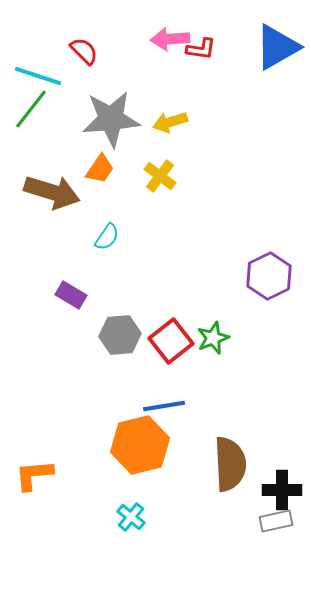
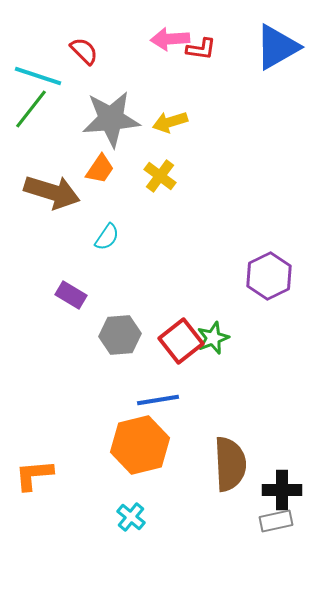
red square: moved 10 px right
blue line: moved 6 px left, 6 px up
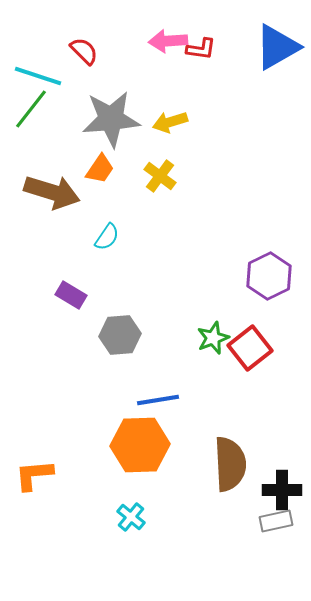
pink arrow: moved 2 px left, 2 px down
red square: moved 69 px right, 7 px down
orange hexagon: rotated 12 degrees clockwise
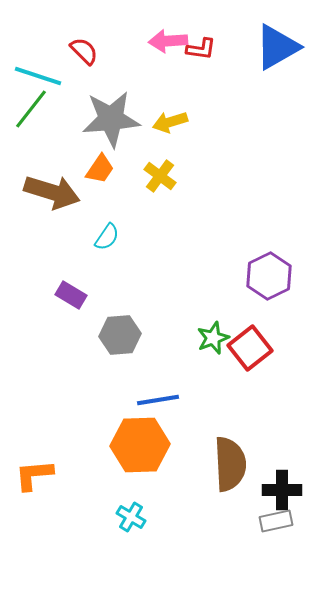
cyan cross: rotated 8 degrees counterclockwise
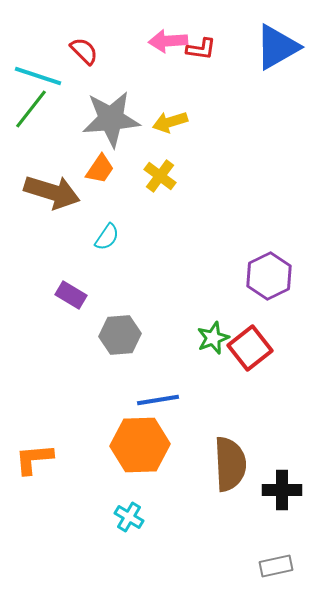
orange L-shape: moved 16 px up
cyan cross: moved 2 px left
gray rectangle: moved 45 px down
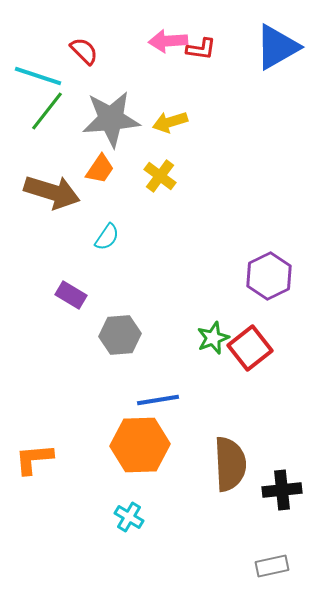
green line: moved 16 px right, 2 px down
black cross: rotated 6 degrees counterclockwise
gray rectangle: moved 4 px left
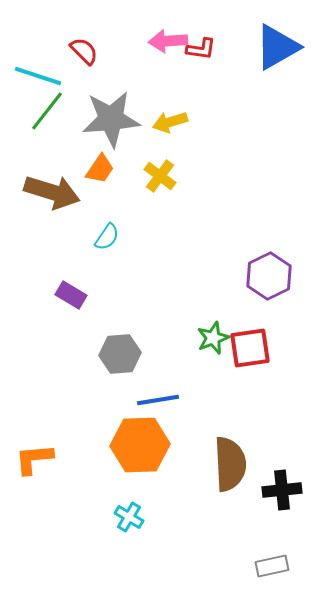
gray hexagon: moved 19 px down
red square: rotated 30 degrees clockwise
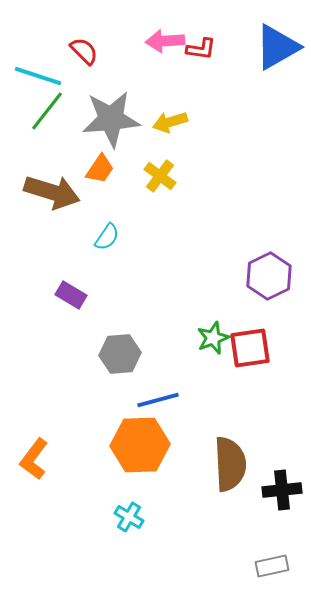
pink arrow: moved 3 px left
blue line: rotated 6 degrees counterclockwise
orange L-shape: rotated 48 degrees counterclockwise
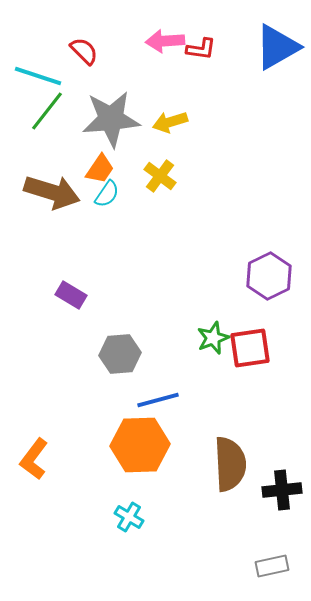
cyan semicircle: moved 43 px up
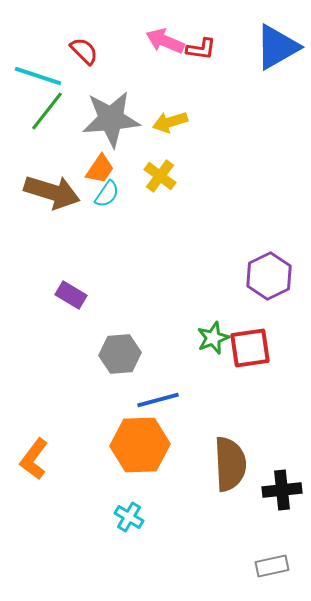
pink arrow: rotated 27 degrees clockwise
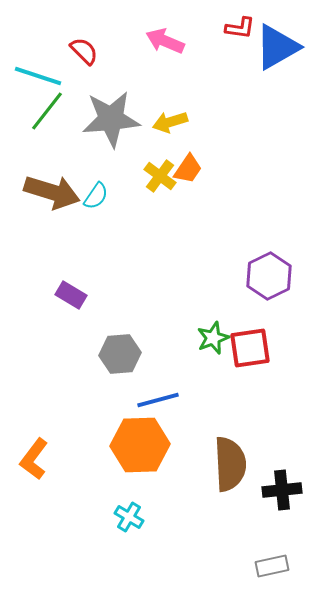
red L-shape: moved 39 px right, 21 px up
orange trapezoid: moved 88 px right
cyan semicircle: moved 11 px left, 2 px down
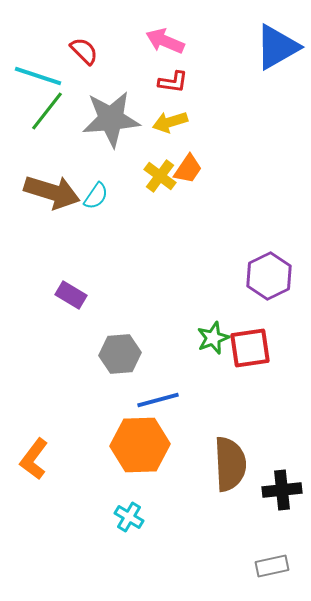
red L-shape: moved 67 px left, 54 px down
